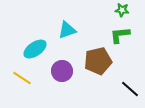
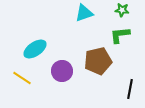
cyan triangle: moved 17 px right, 17 px up
black line: rotated 60 degrees clockwise
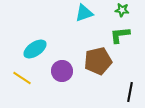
black line: moved 3 px down
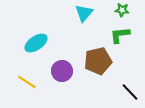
cyan triangle: rotated 30 degrees counterclockwise
cyan ellipse: moved 1 px right, 6 px up
yellow line: moved 5 px right, 4 px down
black line: rotated 54 degrees counterclockwise
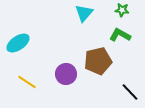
green L-shape: rotated 35 degrees clockwise
cyan ellipse: moved 18 px left
purple circle: moved 4 px right, 3 px down
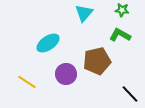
cyan ellipse: moved 30 px right
brown pentagon: moved 1 px left
black line: moved 2 px down
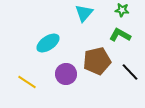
black line: moved 22 px up
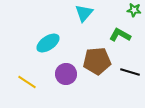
green star: moved 12 px right
brown pentagon: rotated 8 degrees clockwise
black line: rotated 30 degrees counterclockwise
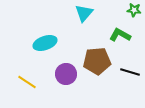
cyan ellipse: moved 3 px left; rotated 15 degrees clockwise
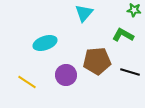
green L-shape: moved 3 px right
purple circle: moved 1 px down
